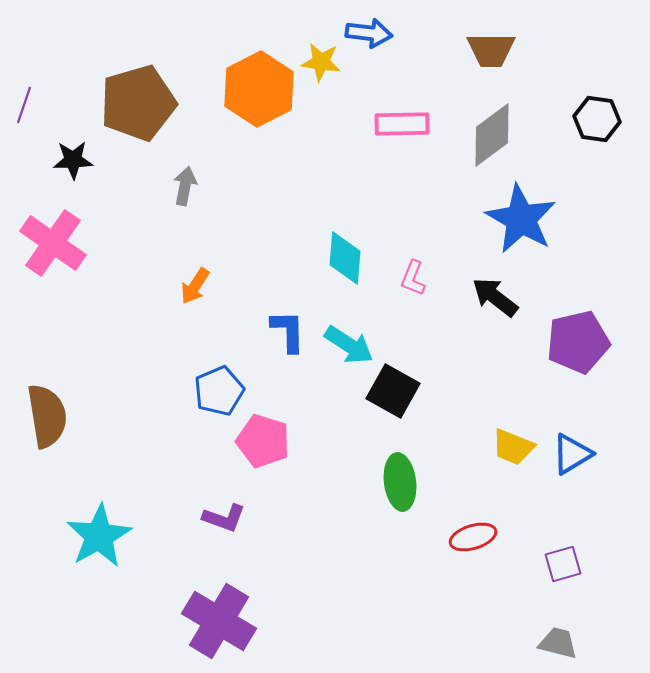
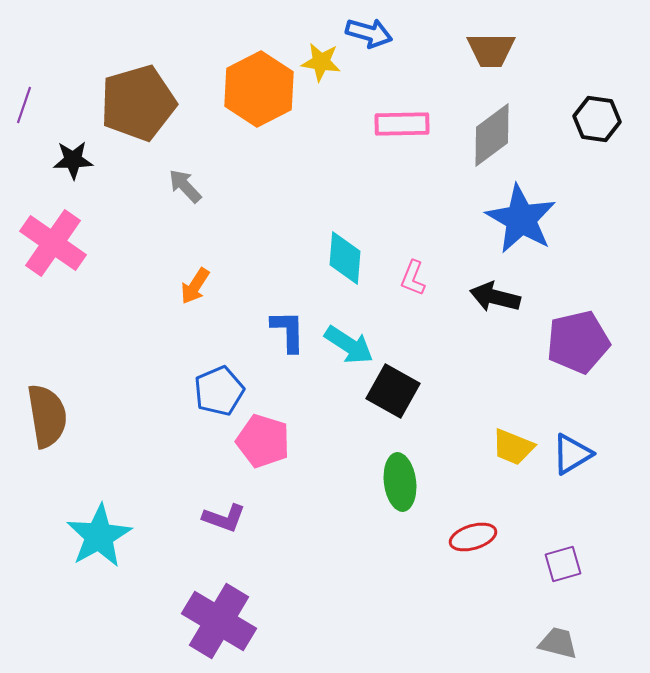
blue arrow: rotated 9 degrees clockwise
gray arrow: rotated 54 degrees counterclockwise
black arrow: rotated 24 degrees counterclockwise
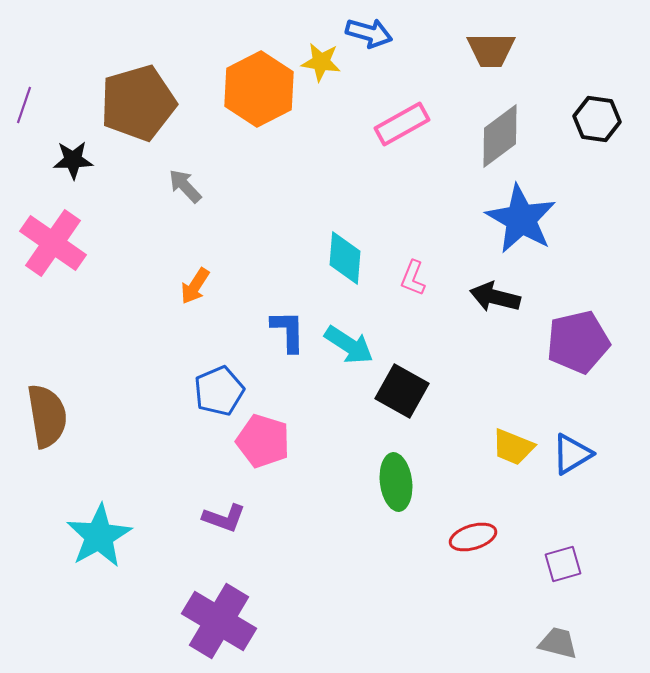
pink rectangle: rotated 28 degrees counterclockwise
gray diamond: moved 8 px right, 1 px down
black square: moved 9 px right
green ellipse: moved 4 px left
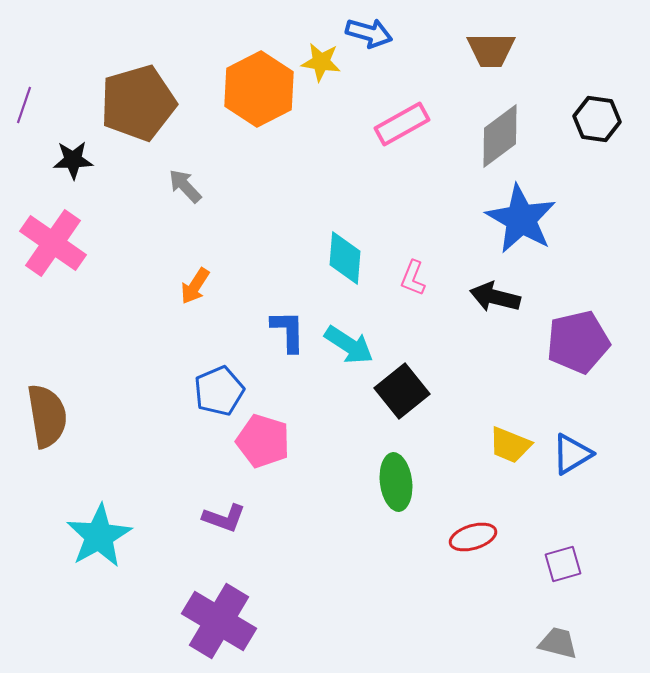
black square: rotated 22 degrees clockwise
yellow trapezoid: moved 3 px left, 2 px up
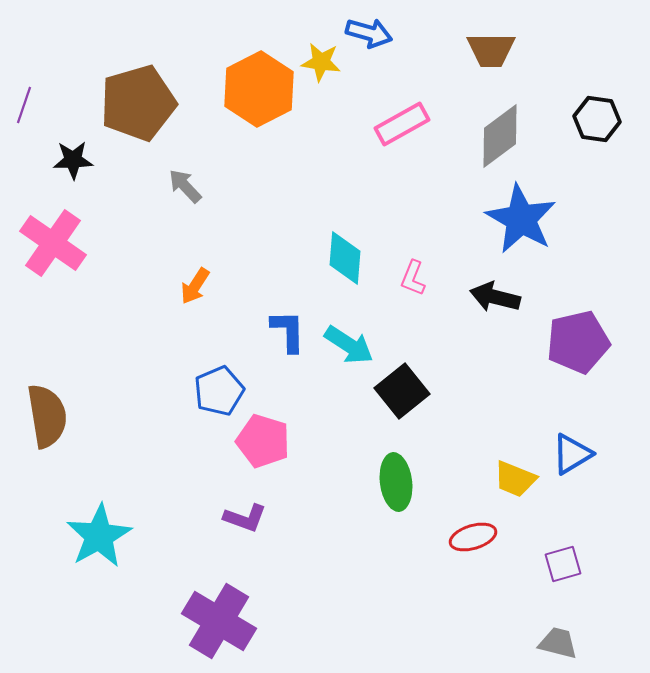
yellow trapezoid: moved 5 px right, 34 px down
purple L-shape: moved 21 px right
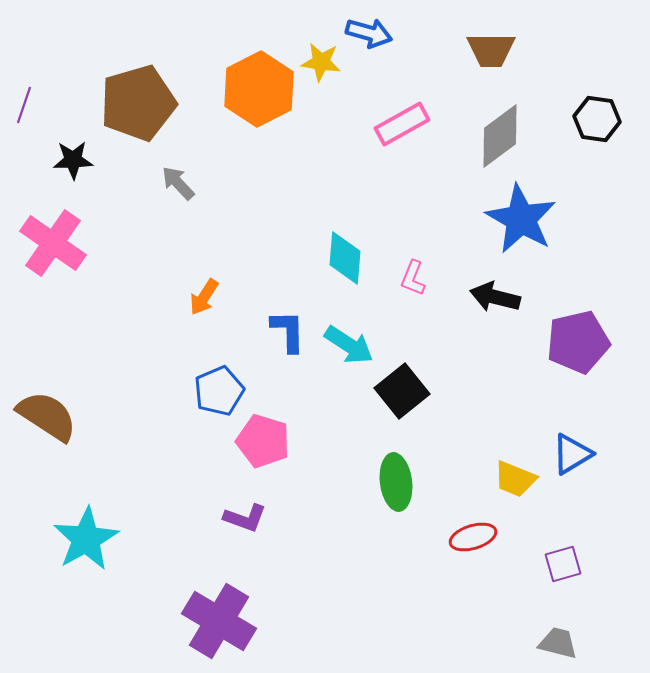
gray arrow: moved 7 px left, 3 px up
orange arrow: moved 9 px right, 11 px down
brown semicircle: rotated 48 degrees counterclockwise
cyan star: moved 13 px left, 3 px down
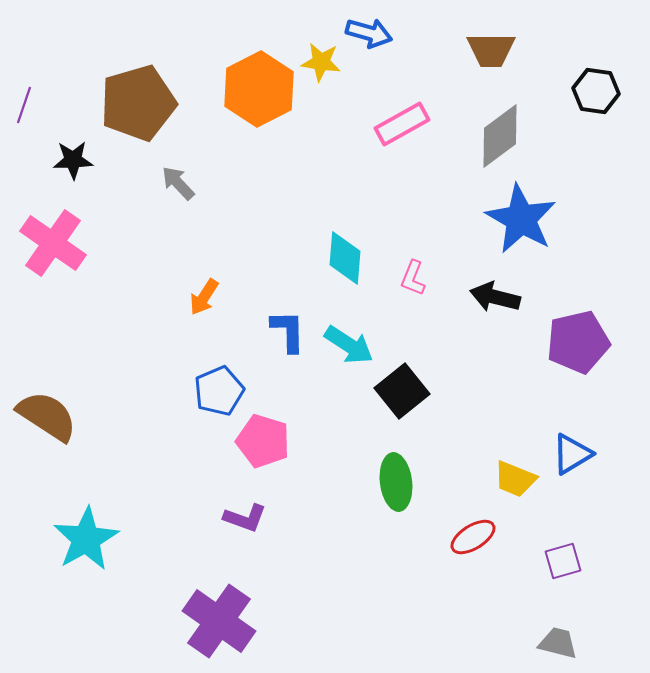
black hexagon: moved 1 px left, 28 px up
red ellipse: rotated 15 degrees counterclockwise
purple square: moved 3 px up
purple cross: rotated 4 degrees clockwise
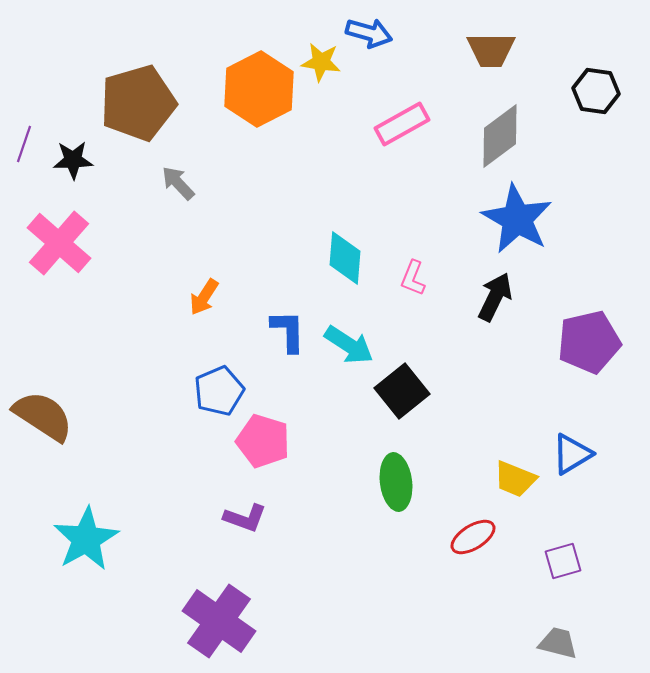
purple line: moved 39 px down
blue star: moved 4 px left
pink cross: moved 6 px right; rotated 6 degrees clockwise
black arrow: rotated 102 degrees clockwise
purple pentagon: moved 11 px right
brown semicircle: moved 4 px left
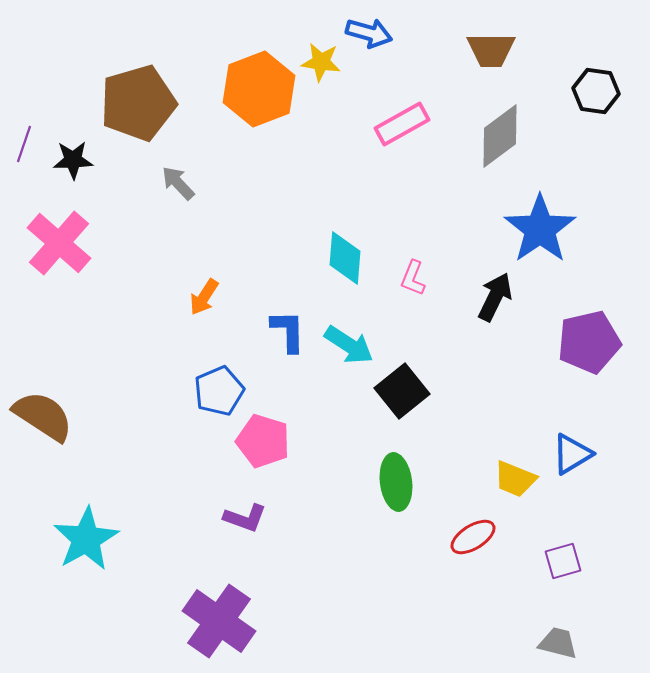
orange hexagon: rotated 6 degrees clockwise
blue star: moved 23 px right, 10 px down; rotated 8 degrees clockwise
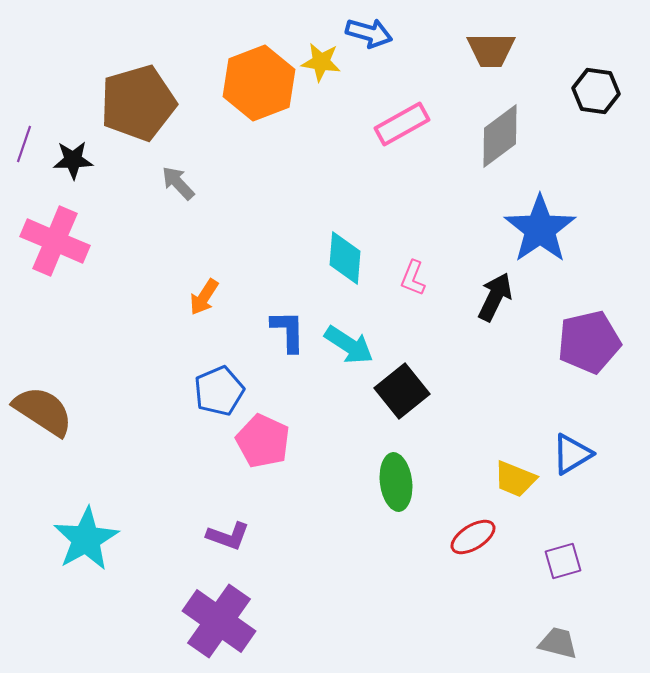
orange hexagon: moved 6 px up
pink cross: moved 4 px left, 2 px up; rotated 18 degrees counterclockwise
brown semicircle: moved 5 px up
pink pentagon: rotated 8 degrees clockwise
purple L-shape: moved 17 px left, 18 px down
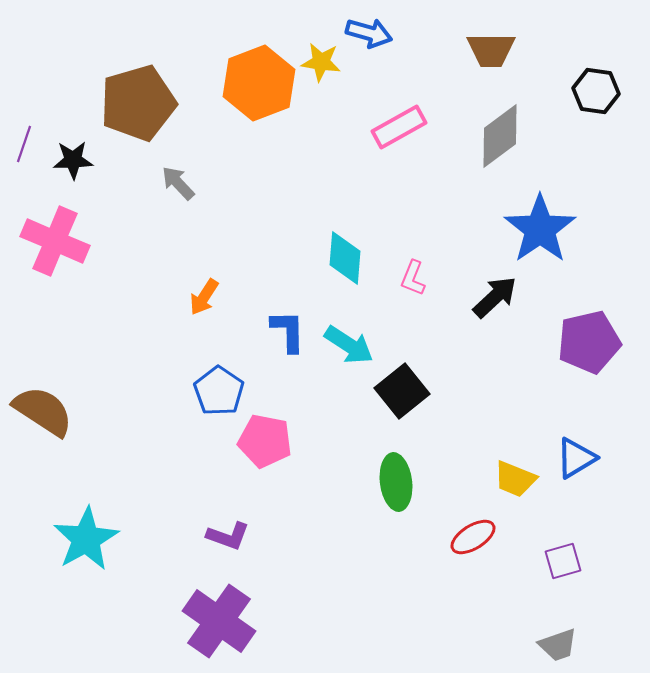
pink rectangle: moved 3 px left, 3 px down
black arrow: rotated 21 degrees clockwise
blue pentagon: rotated 15 degrees counterclockwise
pink pentagon: moved 2 px right; rotated 14 degrees counterclockwise
blue triangle: moved 4 px right, 4 px down
gray trapezoid: moved 2 px down; rotated 147 degrees clockwise
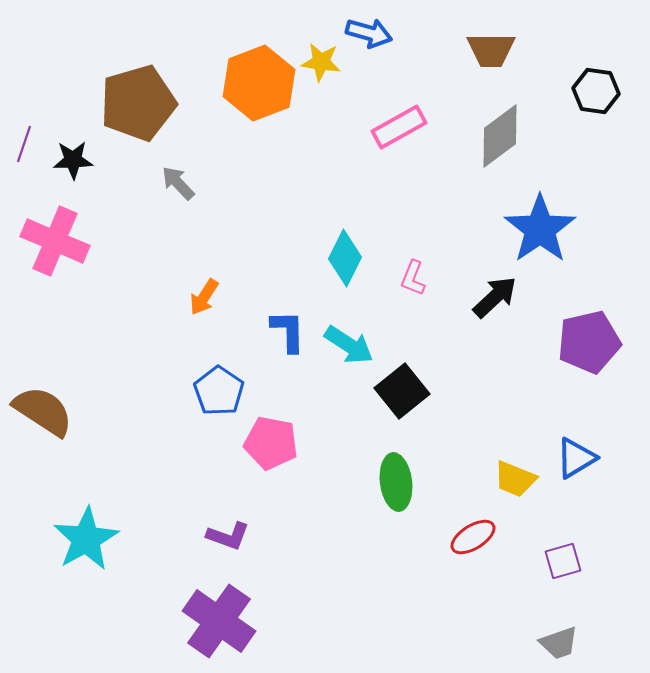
cyan diamond: rotated 22 degrees clockwise
pink pentagon: moved 6 px right, 2 px down
gray trapezoid: moved 1 px right, 2 px up
